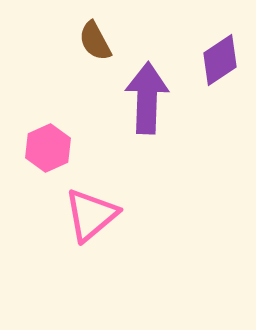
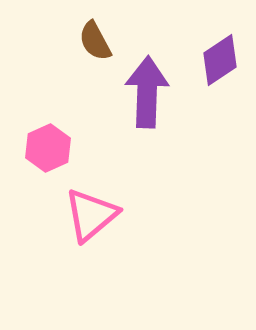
purple arrow: moved 6 px up
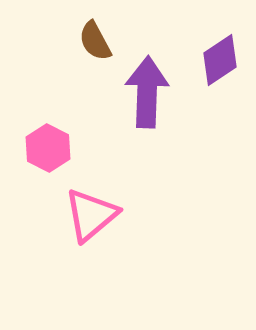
pink hexagon: rotated 9 degrees counterclockwise
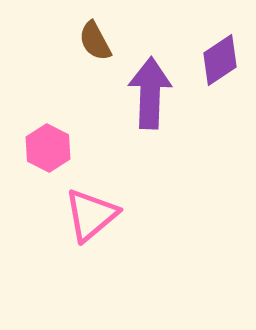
purple arrow: moved 3 px right, 1 px down
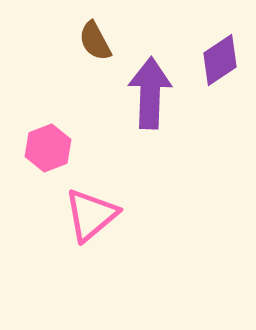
pink hexagon: rotated 12 degrees clockwise
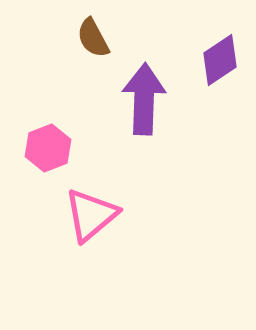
brown semicircle: moved 2 px left, 3 px up
purple arrow: moved 6 px left, 6 px down
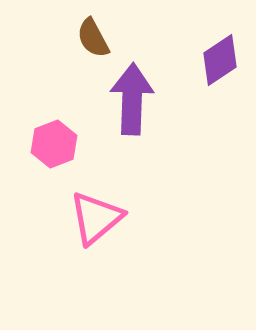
purple arrow: moved 12 px left
pink hexagon: moved 6 px right, 4 px up
pink triangle: moved 5 px right, 3 px down
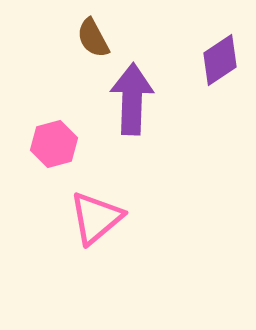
pink hexagon: rotated 6 degrees clockwise
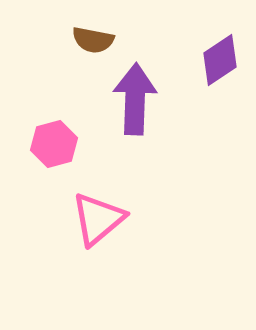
brown semicircle: moved 2 px down; rotated 51 degrees counterclockwise
purple arrow: moved 3 px right
pink triangle: moved 2 px right, 1 px down
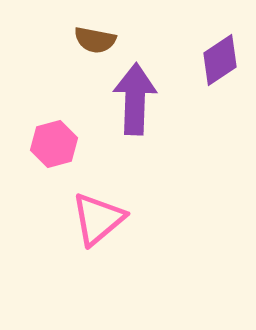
brown semicircle: moved 2 px right
